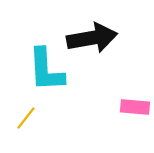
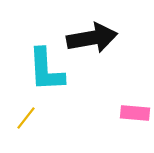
pink rectangle: moved 6 px down
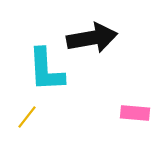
yellow line: moved 1 px right, 1 px up
